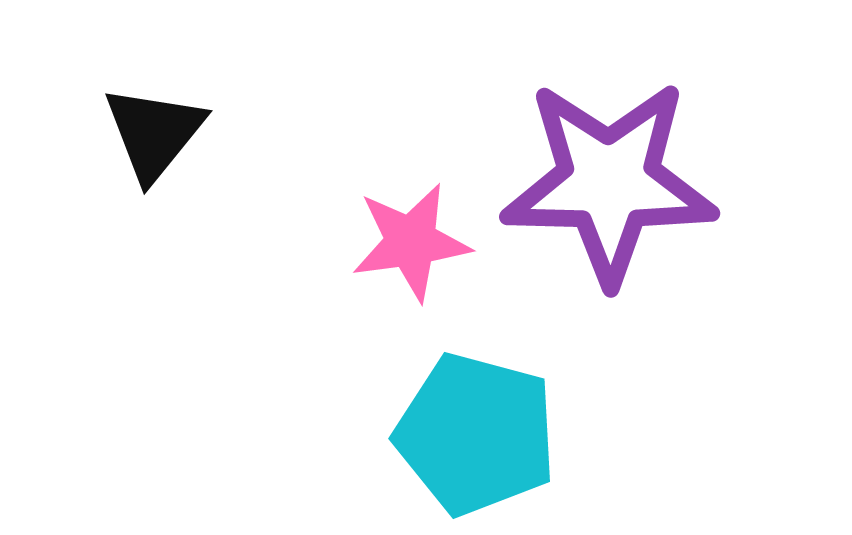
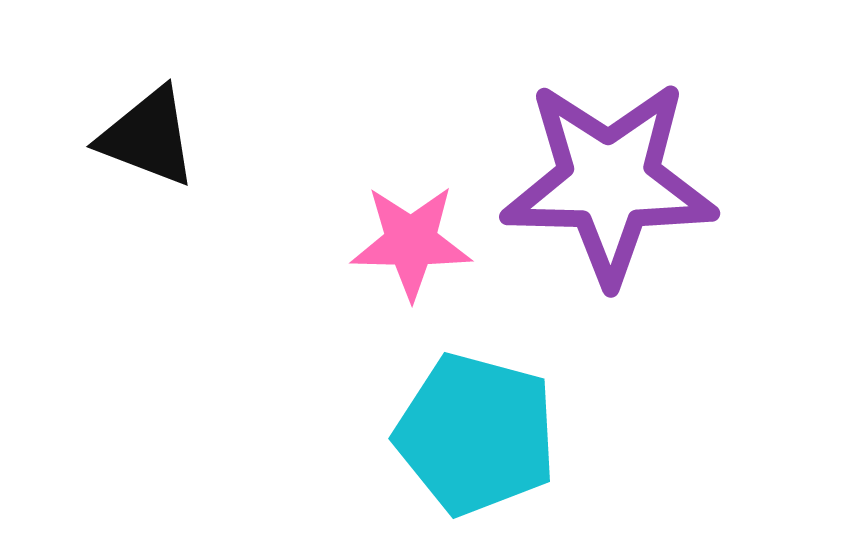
black triangle: moved 6 px left, 4 px down; rotated 48 degrees counterclockwise
pink star: rotated 9 degrees clockwise
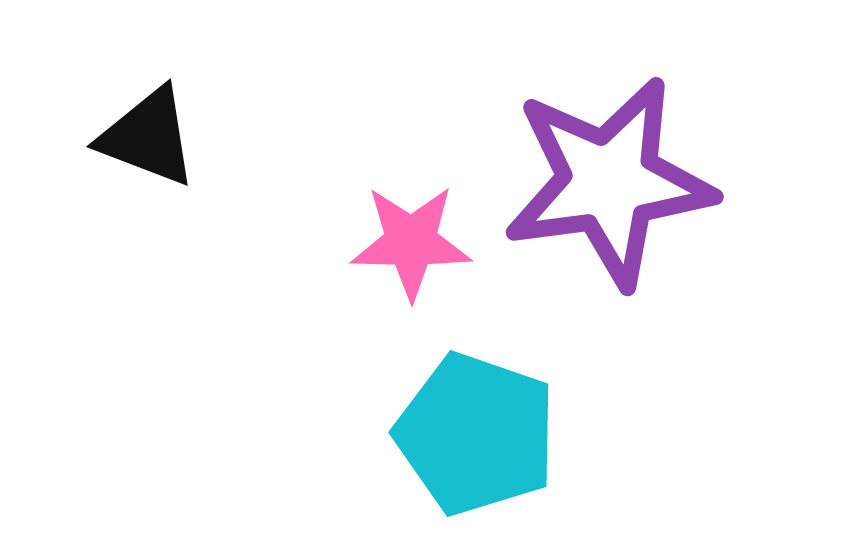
purple star: rotated 9 degrees counterclockwise
cyan pentagon: rotated 4 degrees clockwise
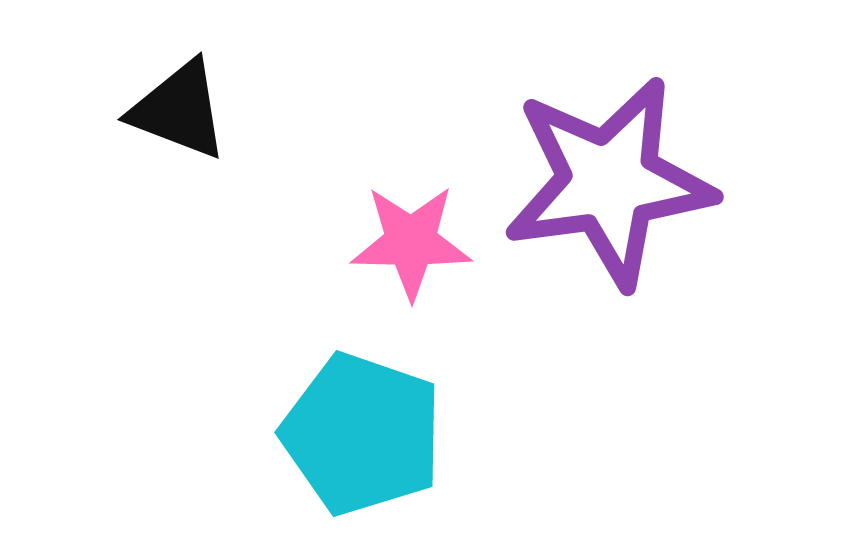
black triangle: moved 31 px right, 27 px up
cyan pentagon: moved 114 px left
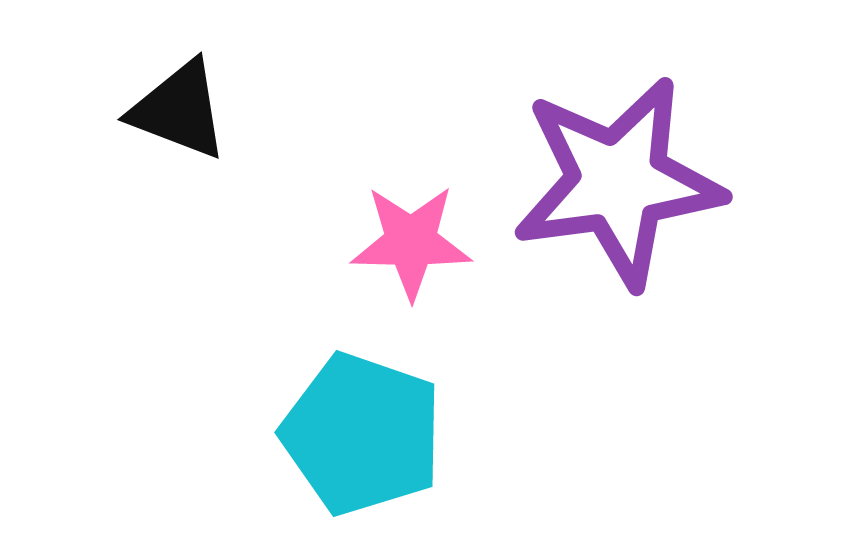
purple star: moved 9 px right
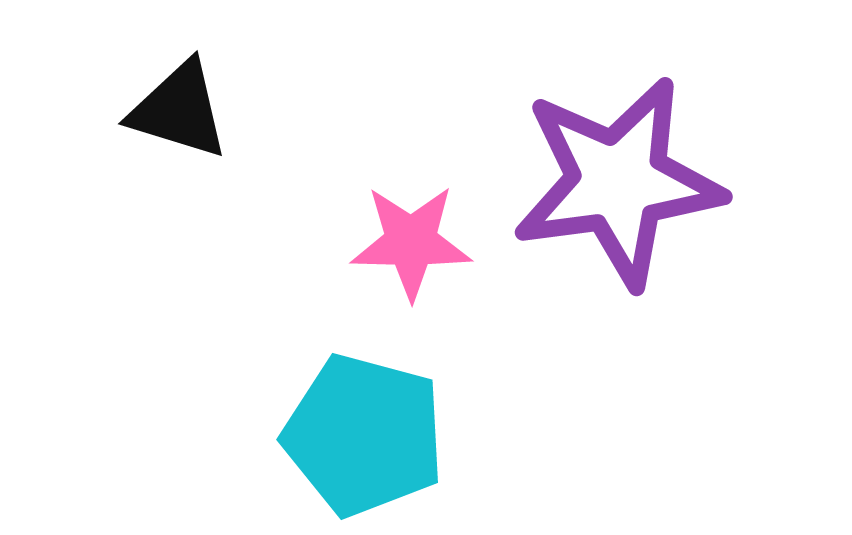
black triangle: rotated 4 degrees counterclockwise
cyan pentagon: moved 2 px right, 1 px down; rotated 4 degrees counterclockwise
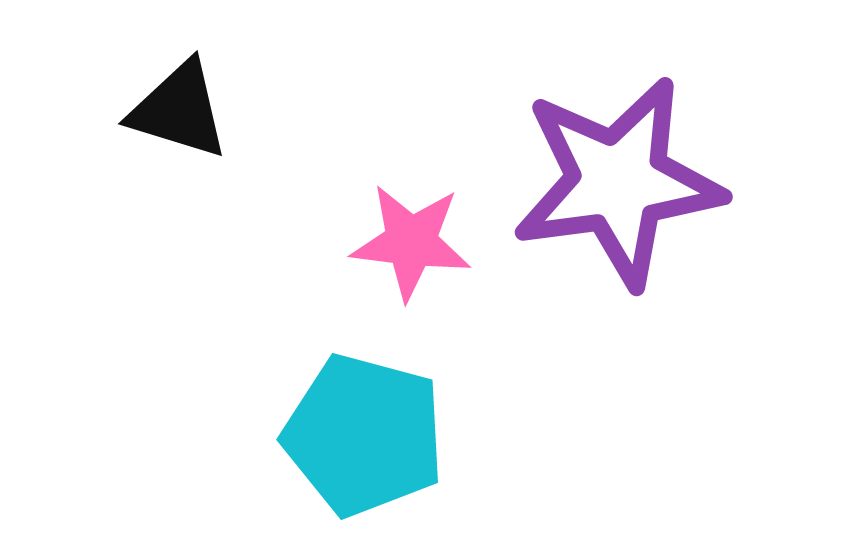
pink star: rotated 6 degrees clockwise
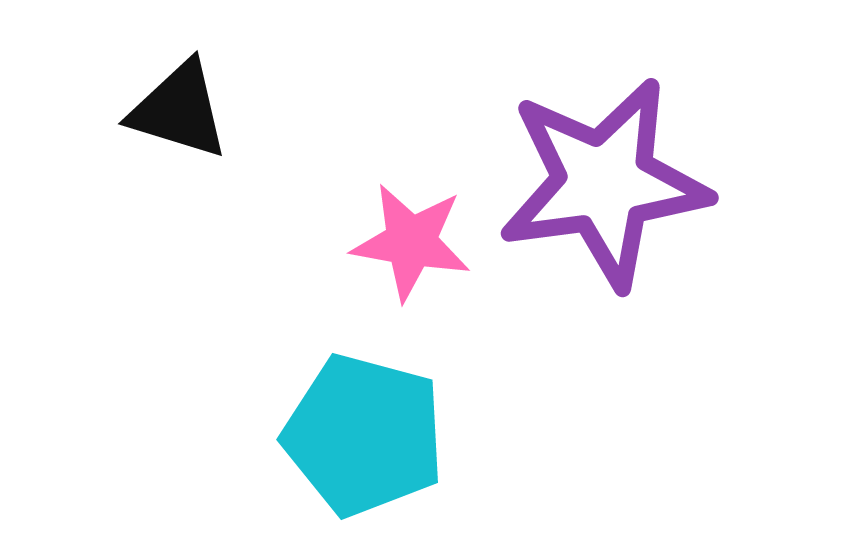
purple star: moved 14 px left, 1 px down
pink star: rotated 3 degrees clockwise
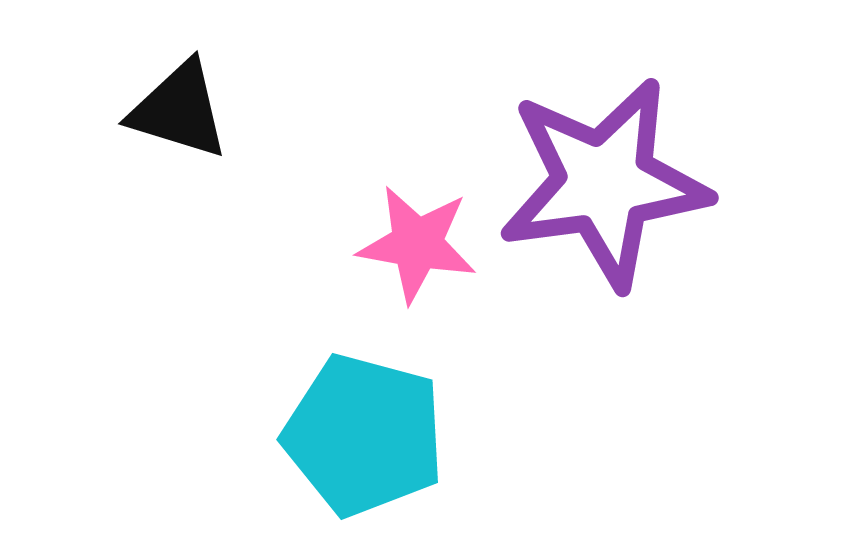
pink star: moved 6 px right, 2 px down
